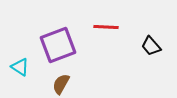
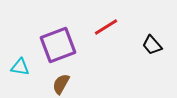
red line: rotated 35 degrees counterclockwise
black trapezoid: moved 1 px right, 1 px up
cyan triangle: rotated 24 degrees counterclockwise
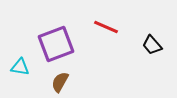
red line: rotated 55 degrees clockwise
purple square: moved 2 px left, 1 px up
brown semicircle: moved 1 px left, 2 px up
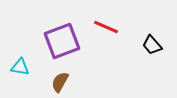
purple square: moved 6 px right, 3 px up
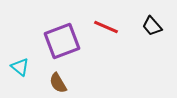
black trapezoid: moved 19 px up
cyan triangle: rotated 30 degrees clockwise
brown semicircle: moved 2 px left, 1 px down; rotated 60 degrees counterclockwise
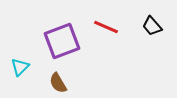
cyan triangle: rotated 36 degrees clockwise
